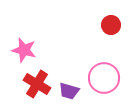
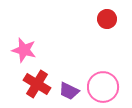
red circle: moved 4 px left, 6 px up
pink circle: moved 1 px left, 9 px down
purple trapezoid: rotated 10 degrees clockwise
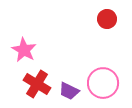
pink star: rotated 15 degrees clockwise
pink circle: moved 4 px up
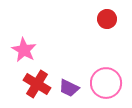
pink circle: moved 3 px right
purple trapezoid: moved 3 px up
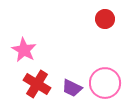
red circle: moved 2 px left
pink circle: moved 1 px left
purple trapezoid: moved 3 px right
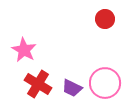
red cross: moved 1 px right
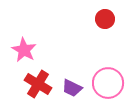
pink circle: moved 3 px right
